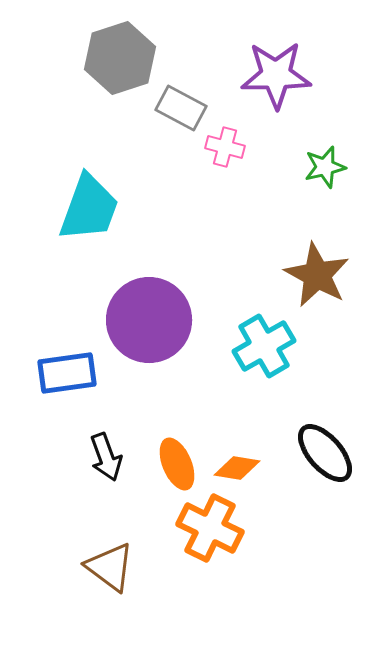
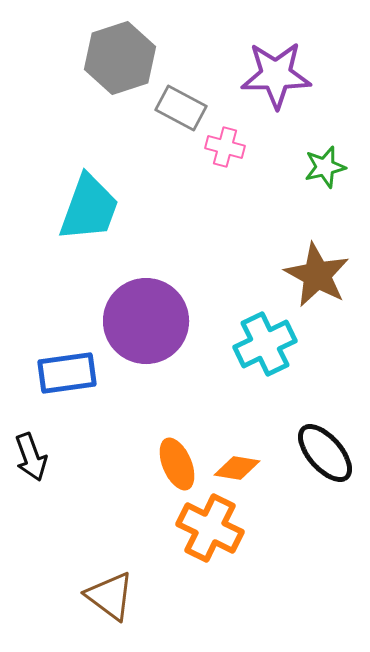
purple circle: moved 3 px left, 1 px down
cyan cross: moved 1 px right, 2 px up; rotated 4 degrees clockwise
black arrow: moved 75 px left
brown triangle: moved 29 px down
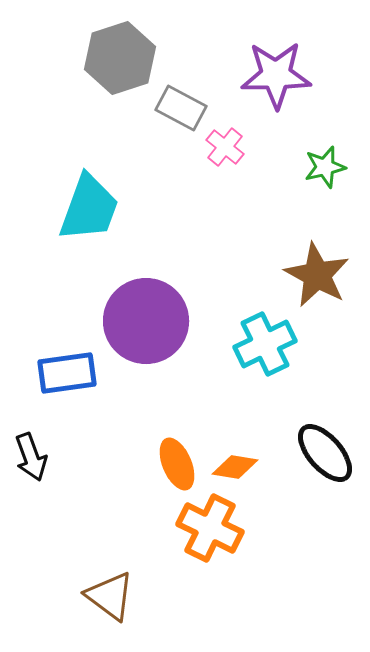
pink cross: rotated 24 degrees clockwise
orange diamond: moved 2 px left, 1 px up
